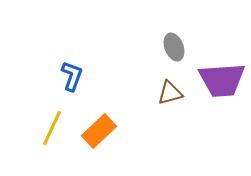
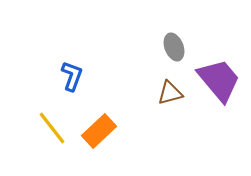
purple trapezoid: moved 3 px left; rotated 126 degrees counterclockwise
yellow line: rotated 63 degrees counterclockwise
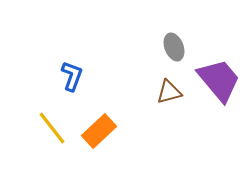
brown triangle: moved 1 px left, 1 px up
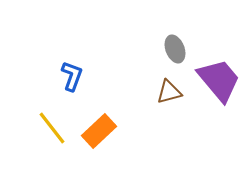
gray ellipse: moved 1 px right, 2 px down
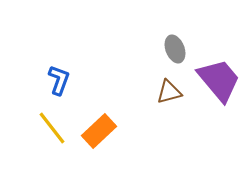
blue L-shape: moved 13 px left, 4 px down
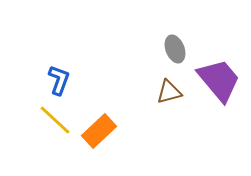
yellow line: moved 3 px right, 8 px up; rotated 9 degrees counterclockwise
